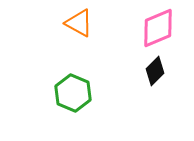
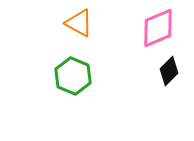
black diamond: moved 14 px right
green hexagon: moved 17 px up
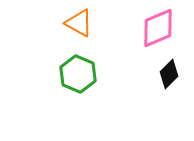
black diamond: moved 3 px down
green hexagon: moved 5 px right, 2 px up
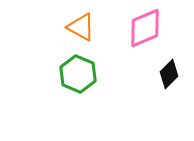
orange triangle: moved 2 px right, 4 px down
pink diamond: moved 13 px left
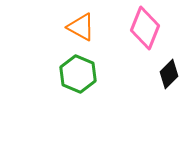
pink diamond: rotated 45 degrees counterclockwise
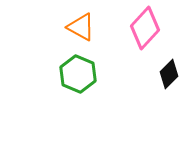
pink diamond: rotated 21 degrees clockwise
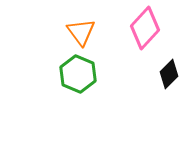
orange triangle: moved 5 px down; rotated 24 degrees clockwise
